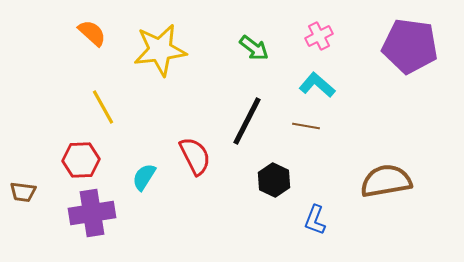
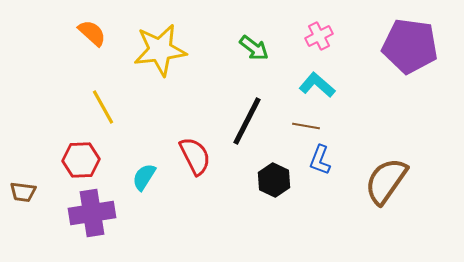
brown semicircle: rotated 45 degrees counterclockwise
blue L-shape: moved 5 px right, 60 px up
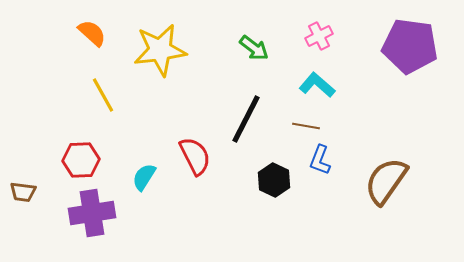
yellow line: moved 12 px up
black line: moved 1 px left, 2 px up
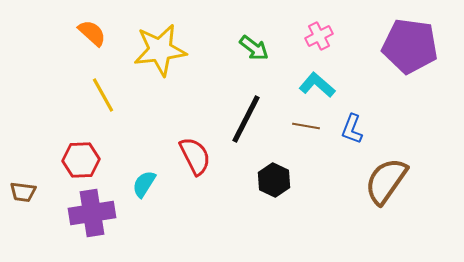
blue L-shape: moved 32 px right, 31 px up
cyan semicircle: moved 7 px down
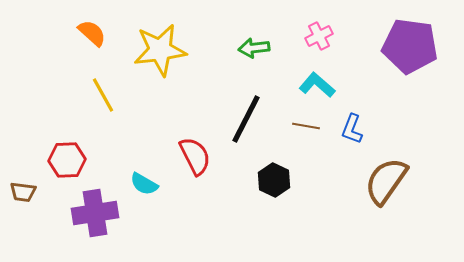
green arrow: rotated 136 degrees clockwise
red hexagon: moved 14 px left
cyan semicircle: rotated 92 degrees counterclockwise
purple cross: moved 3 px right
